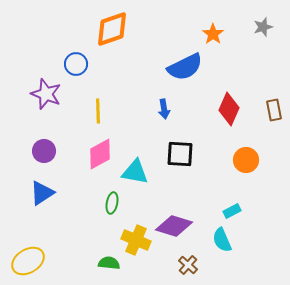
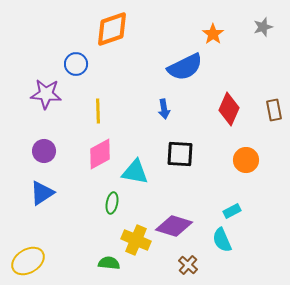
purple star: rotated 16 degrees counterclockwise
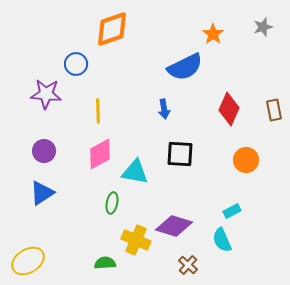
green semicircle: moved 4 px left; rotated 10 degrees counterclockwise
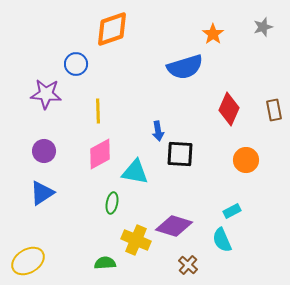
blue semicircle: rotated 9 degrees clockwise
blue arrow: moved 6 px left, 22 px down
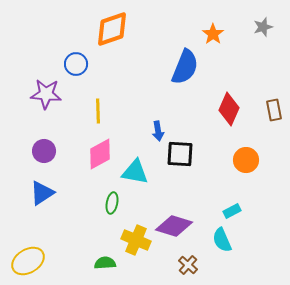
blue semicircle: rotated 51 degrees counterclockwise
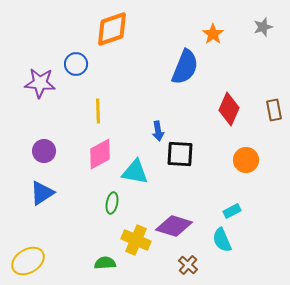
purple star: moved 6 px left, 11 px up
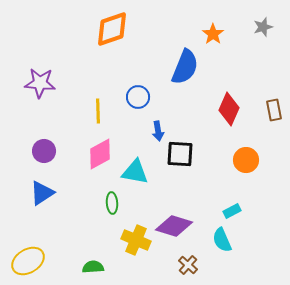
blue circle: moved 62 px right, 33 px down
green ellipse: rotated 15 degrees counterclockwise
green semicircle: moved 12 px left, 4 px down
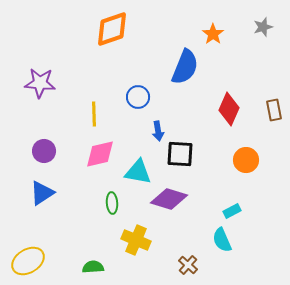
yellow line: moved 4 px left, 3 px down
pink diamond: rotated 16 degrees clockwise
cyan triangle: moved 3 px right
purple diamond: moved 5 px left, 27 px up
